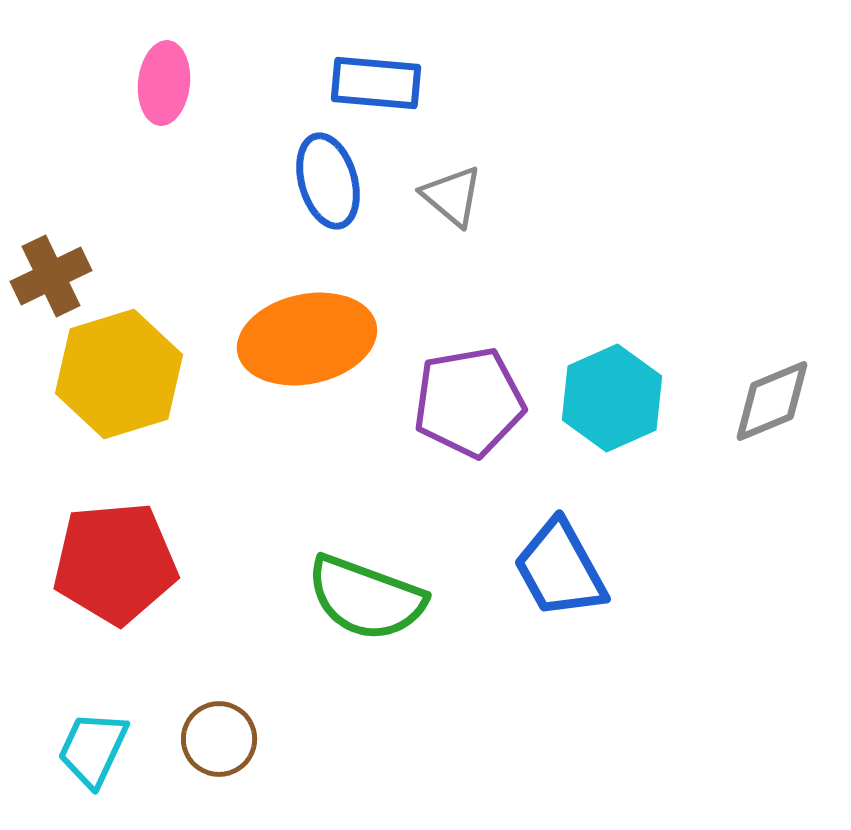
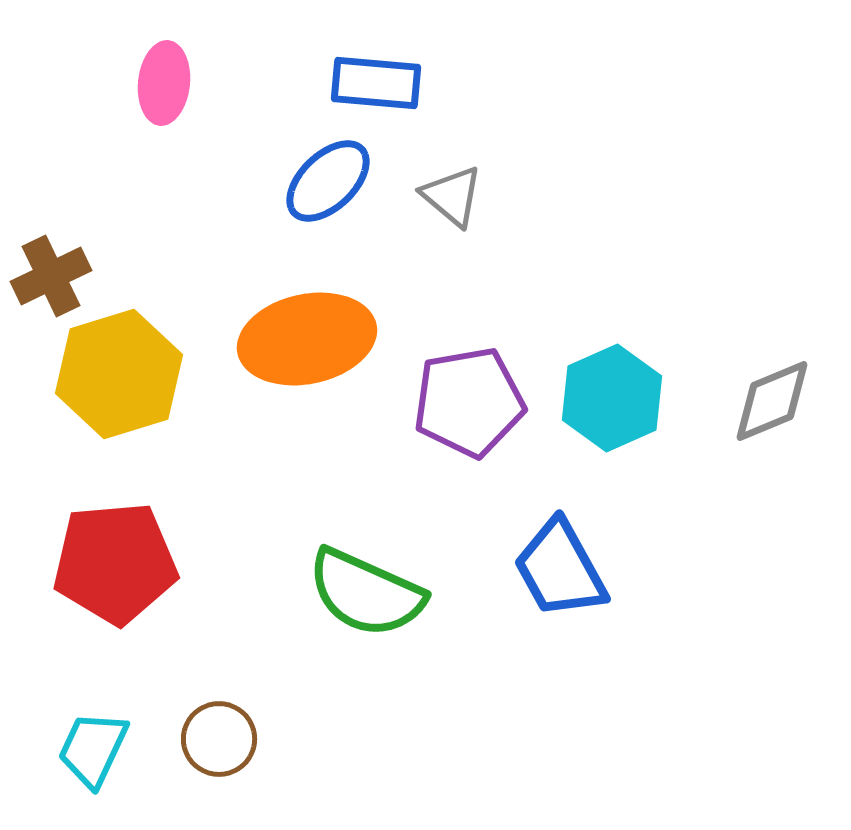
blue ellipse: rotated 62 degrees clockwise
green semicircle: moved 5 px up; rotated 4 degrees clockwise
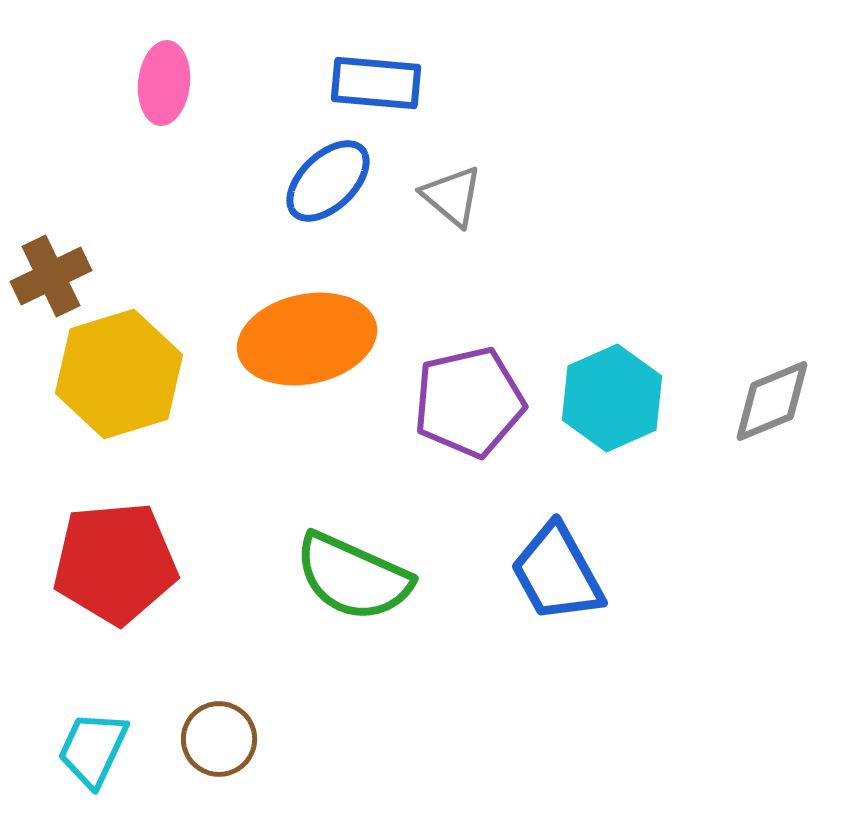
purple pentagon: rotated 3 degrees counterclockwise
blue trapezoid: moved 3 px left, 4 px down
green semicircle: moved 13 px left, 16 px up
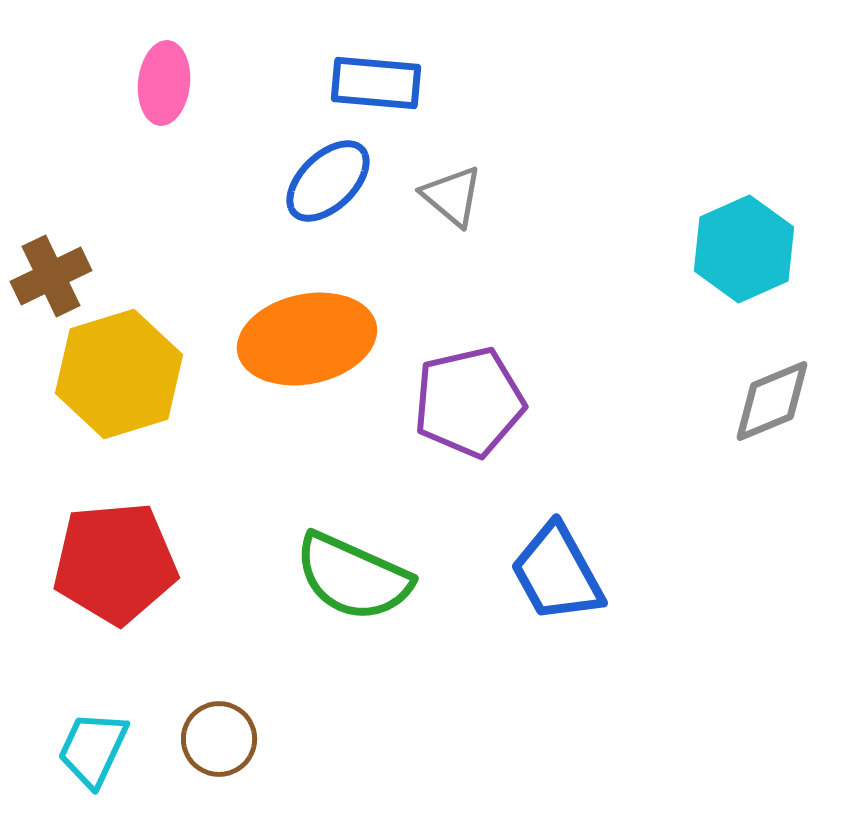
cyan hexagon: moved 132 px right, 149 px up
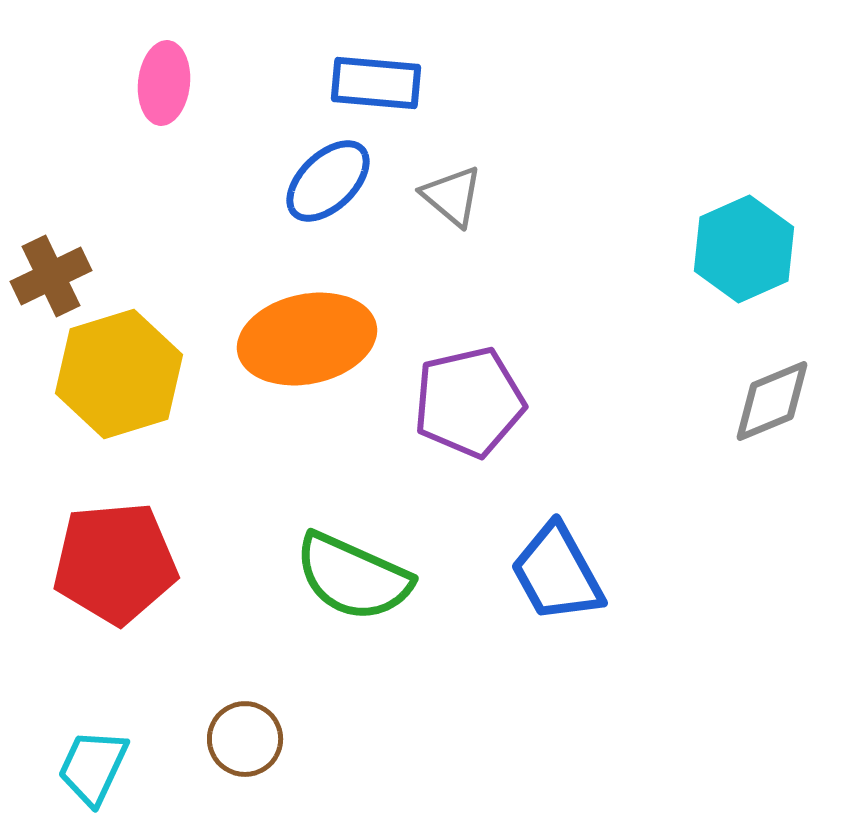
brown circle: moved 26 px right
cyan trapezoid: moved 18 px down
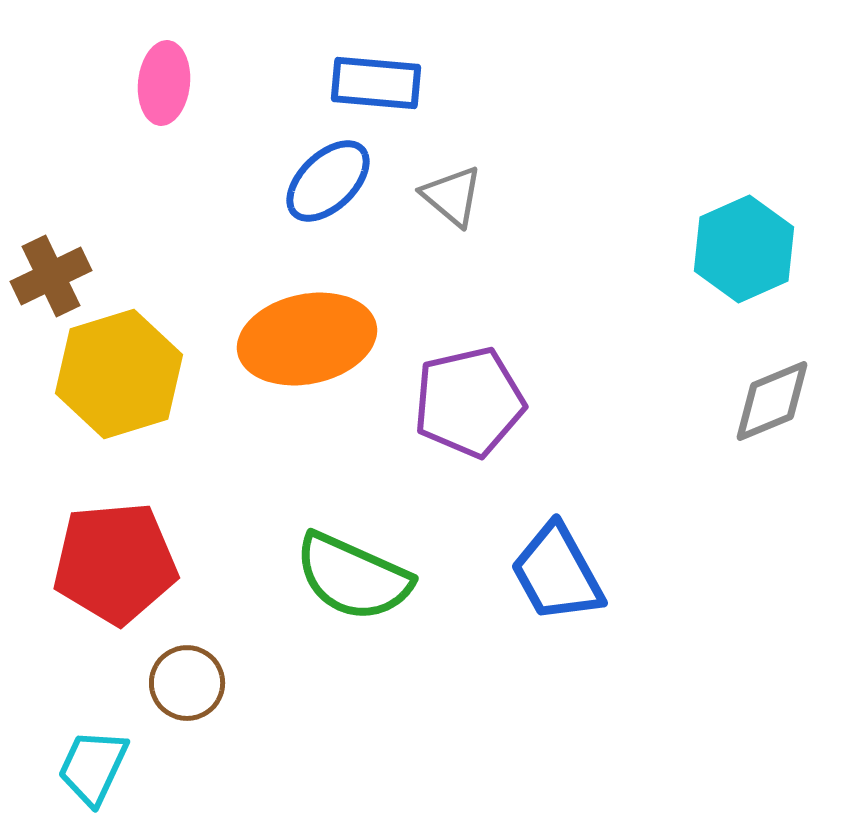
brown circle: moved 58 px left, 56 px up
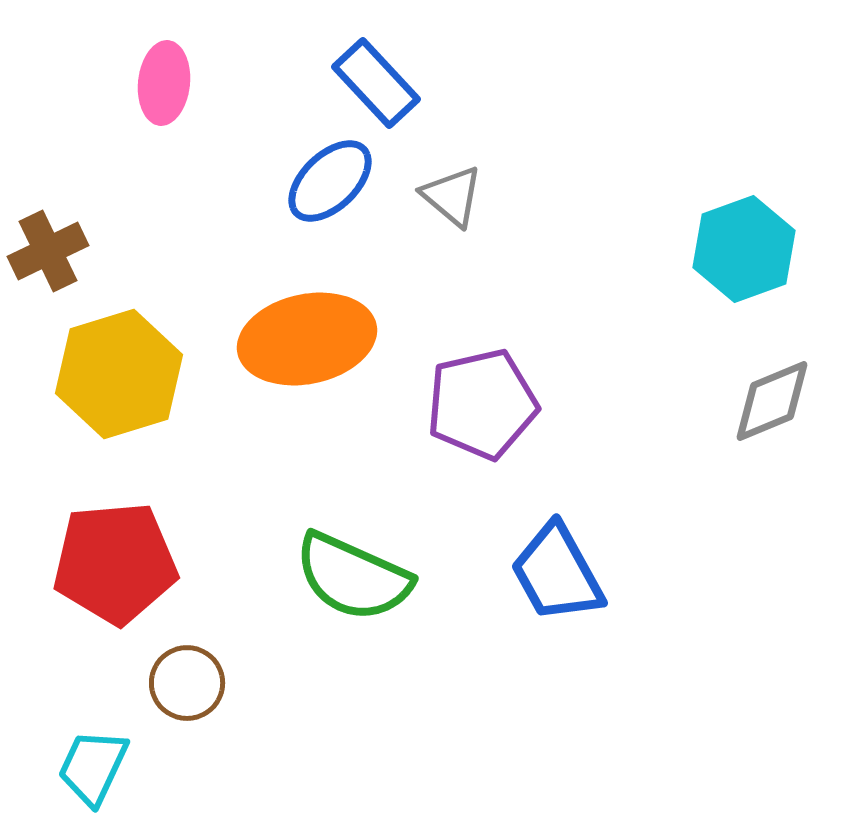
blue rectangle: rotated 42 degrees clockwise
blue ellipse: moved 2 px right
cyan hexagon: rotated 4 degrees clockwise
brown cross: moved 3 px left, 25 px up
purple pentagon: moved 13 px right, 2 px down
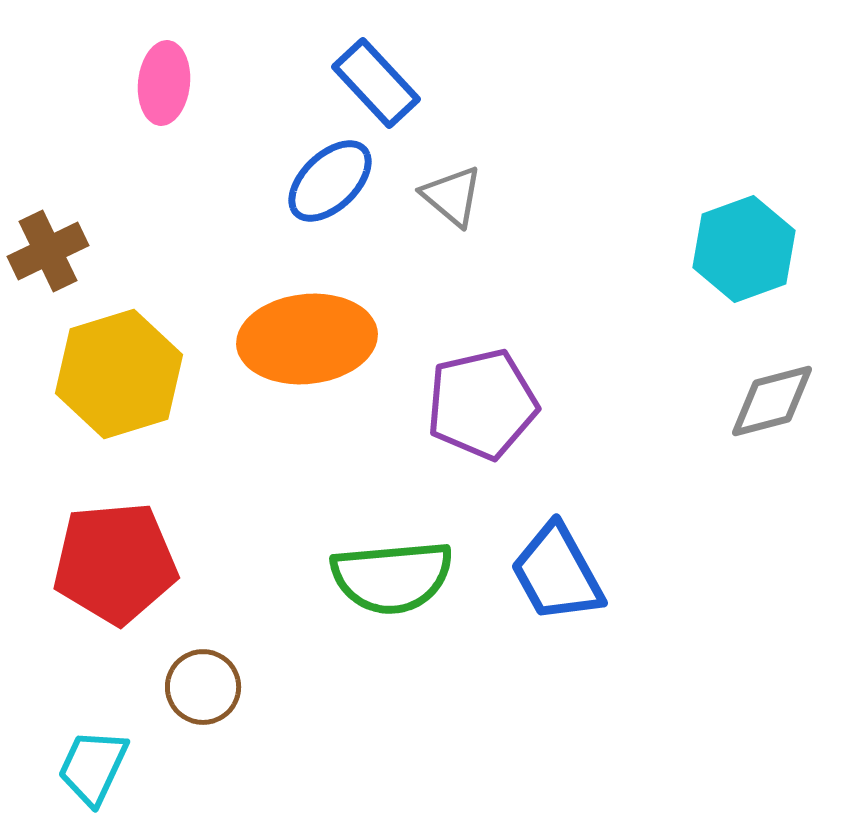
orange ellipse: rotated 6 degrees clockwise
gray diamond: rotated 8 degrees clockwise
green semicircle: moved 39 px right; rotated 29 degrees counterclockwise
brown circle: moved 16 px right, 4 px down
